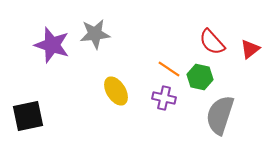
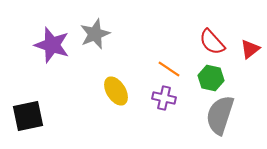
gray star: rotated 16 degrees counterclockwise
green hexagon: moved 11 px right, 1 px down
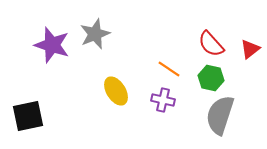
red semicircle: moved 1 px left, 2 px down
purple cross: moved 1 px left, 2 px down
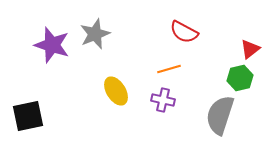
red semicircle: moved 27 px left, 12 px up; rotated 20 degrees counterclockwise
orange line: rotated 50 degrees counterclockwise
green hexagon: moved 29 px right; rotated 25 degrees counterclockwise
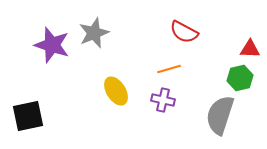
gray star: moved 1 px left, 1 px up
red triangle: rotated 40 degrees clockwise
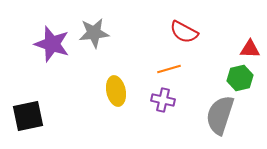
gray star: rotated 16 degrees clockwise
purple star: moved 1 px up
yellow ellipse: rotated 20 degrees clockwise
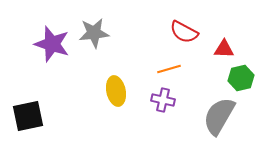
red triangle: moved 26 px left
green hexagon: moved 1 px right
gray semicircle: moved 1 px left, 1 px down; rotated 12 degrees clockwise
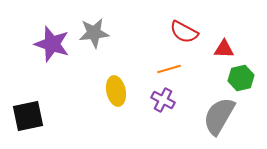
purple cross: rotated 15 degrees clockwise
